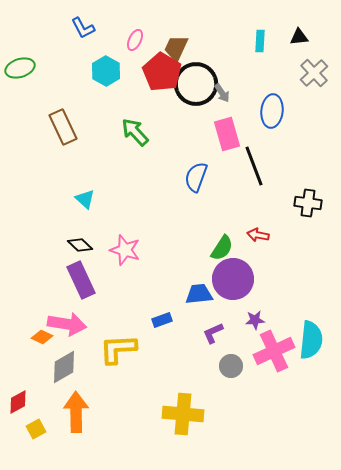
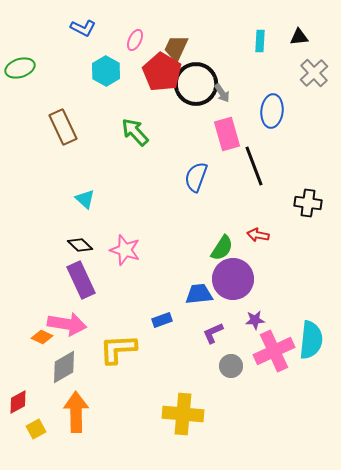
blue L-shape: rotated 35 degrees counterclockwise
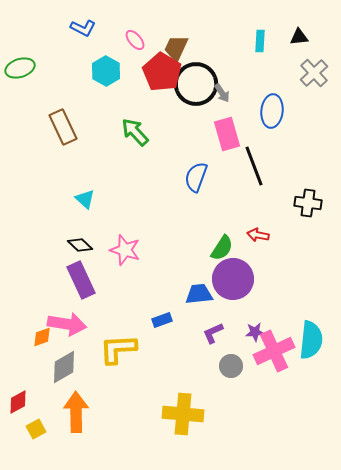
pink ellipse: rotated 65 degrees counterclockwise
purple star: moved 12 px down
orange diamond: rotated 45 degrees counterclockwise
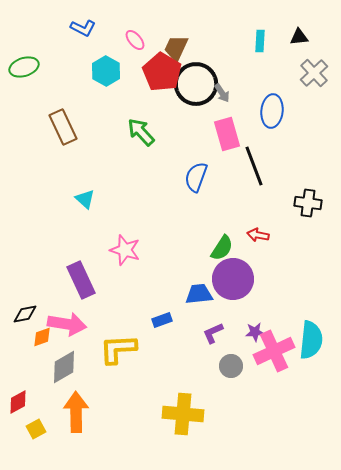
green ellipse: moved 4 px right, 1 px up
green arrow: moved 6 px right
black diamond: moved 55 px left, 69 px down; rotated 55 degrees counterclockwise
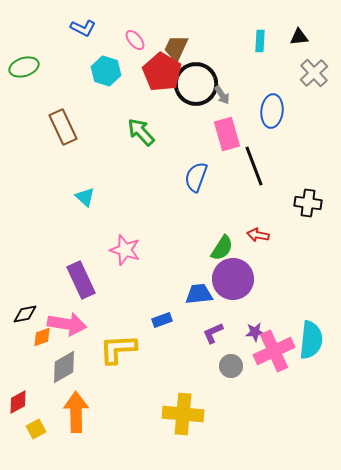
cyan hexagon: rotated 12 degrees counterclockwise
gray arrow: moved 2 px down
cyan triangle: moved 2 px up
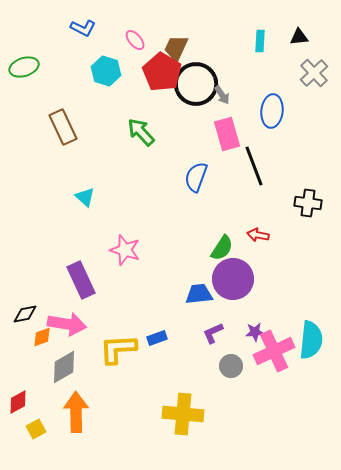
blue rectangle: moved 5 px left, 18 px down
